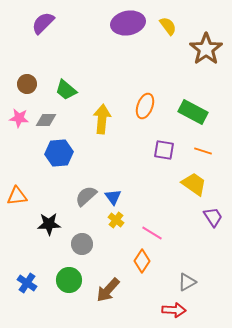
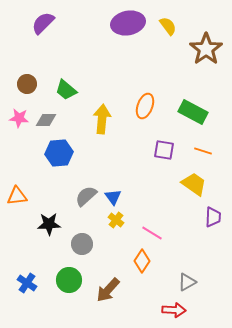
purple trapezoid: rotated 35 degrees clockwise
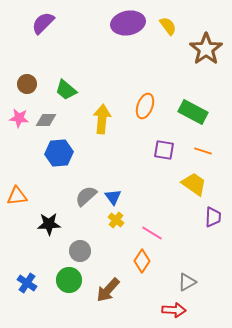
gray circle: moved 2 px left, 7 px down
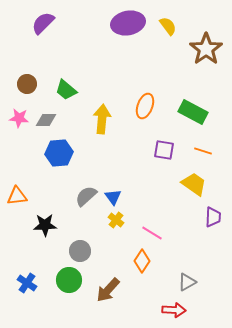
black star: moved 4 px left, 1 px down
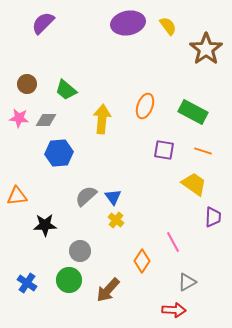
pink line: moved 21 px right, 9 px down; rotated 30 degrees clockwise
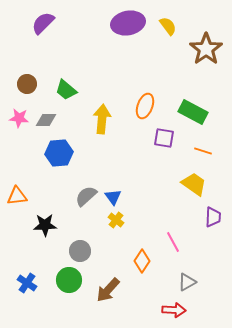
purple square: moved 12 px up
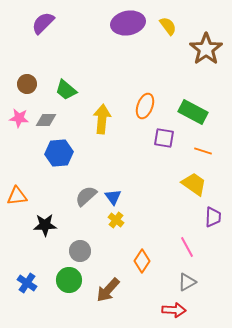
pink line: moved 14 px right, 5 px down
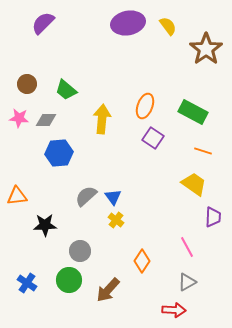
purple square: moved 11 px left; rotated 25 degrees clockwise
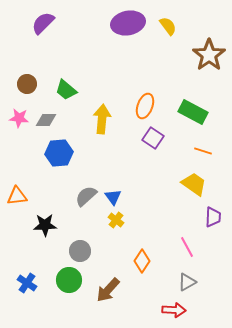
brown star: moved 3 px right, 6 px down
